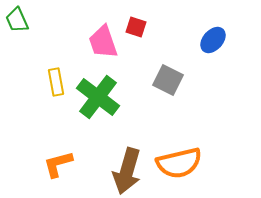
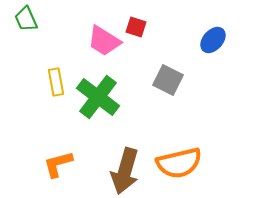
green trapezoid: moved 9 px right, 1 px up
pink trapezoid: moved 1 px right, 1 px up; rotated 39 degrees counterclockwise
brown arrow: moved 2 px left
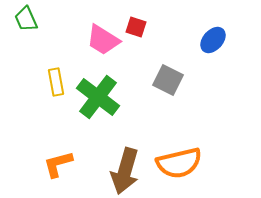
pink trapezoid: moved 1 px left, 1 px up
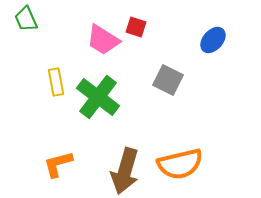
orange semicircle: moved 1 px right, 1 px down
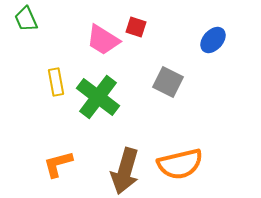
gray square: moved 2 px down
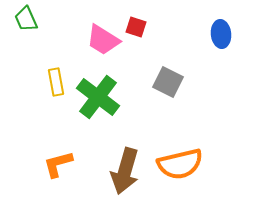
blue ellipse: moved 8 px right, 6 px up; rotated 48 degrees counterclockwise
